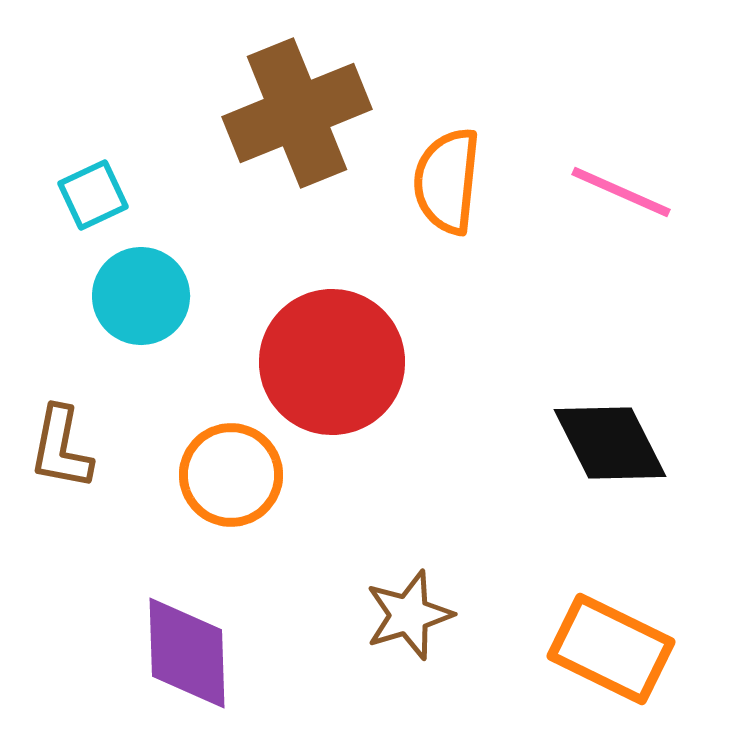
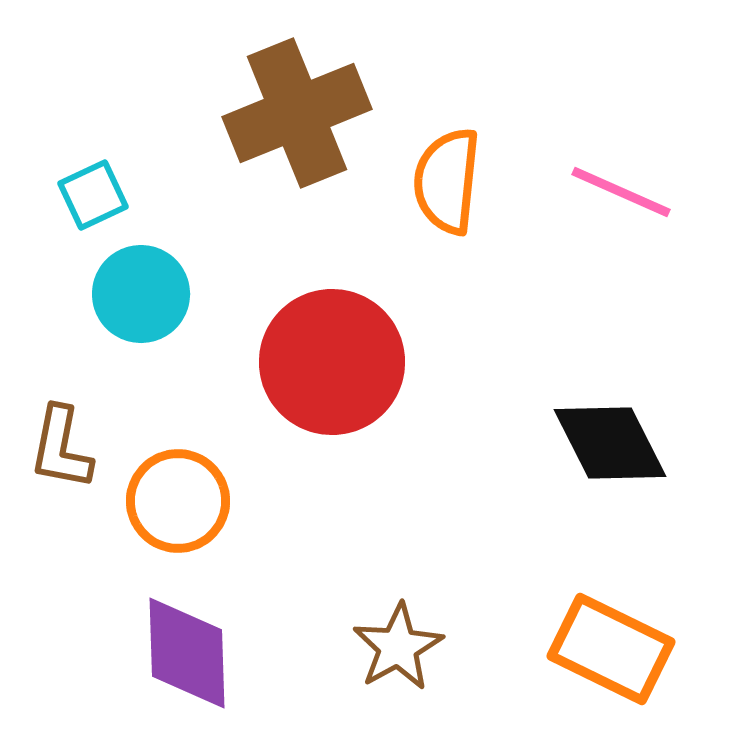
cyan circle: moved 2 px up
orange circle: moved 53 px left, 26 px down
brown star: moved 11 px left, 32 px down; rotated 12 degrees counterclockwise
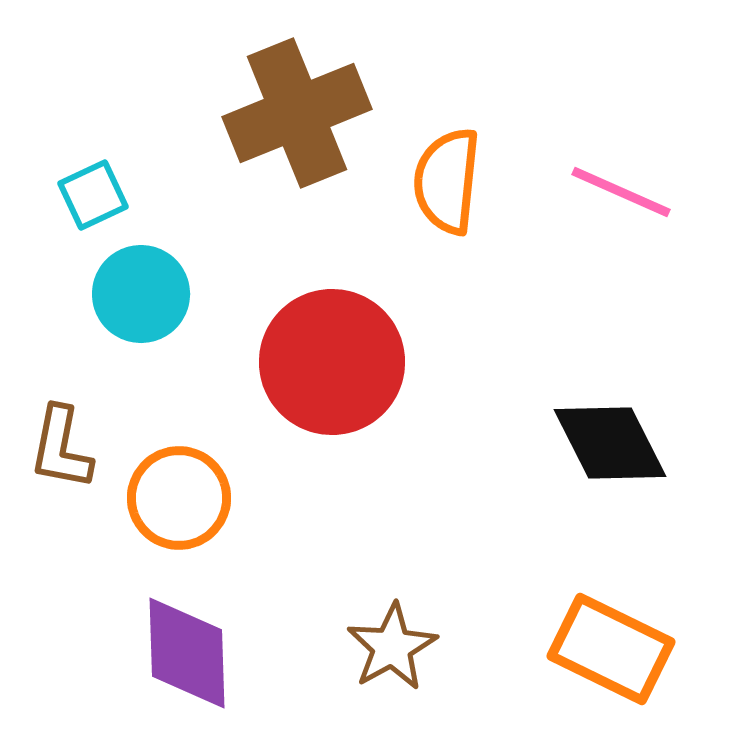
orange circle: moved 1 px right, 3 px up
brown star: moved 6 px left
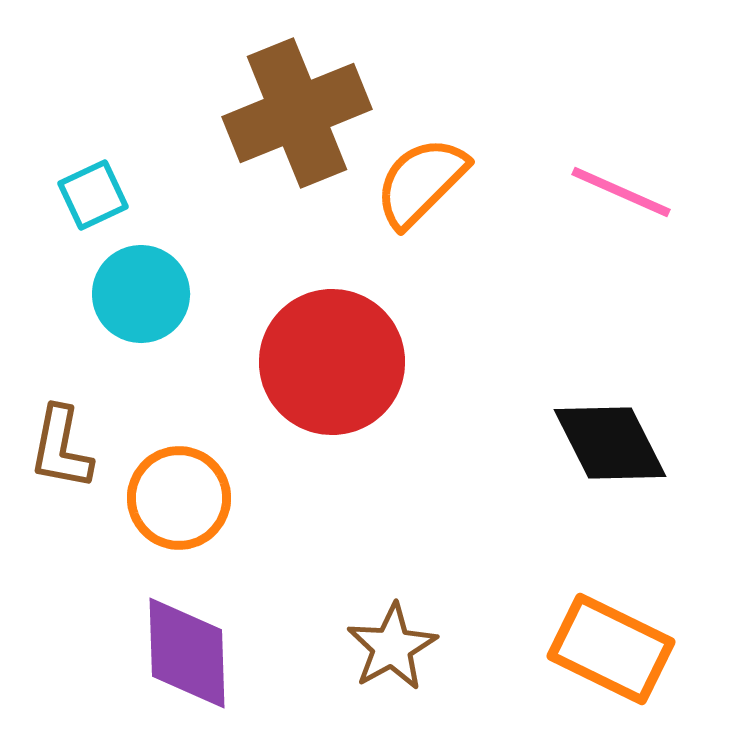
orange semicircle: moved 26 px left, 1 px down; rotated 39 degrees clockwise
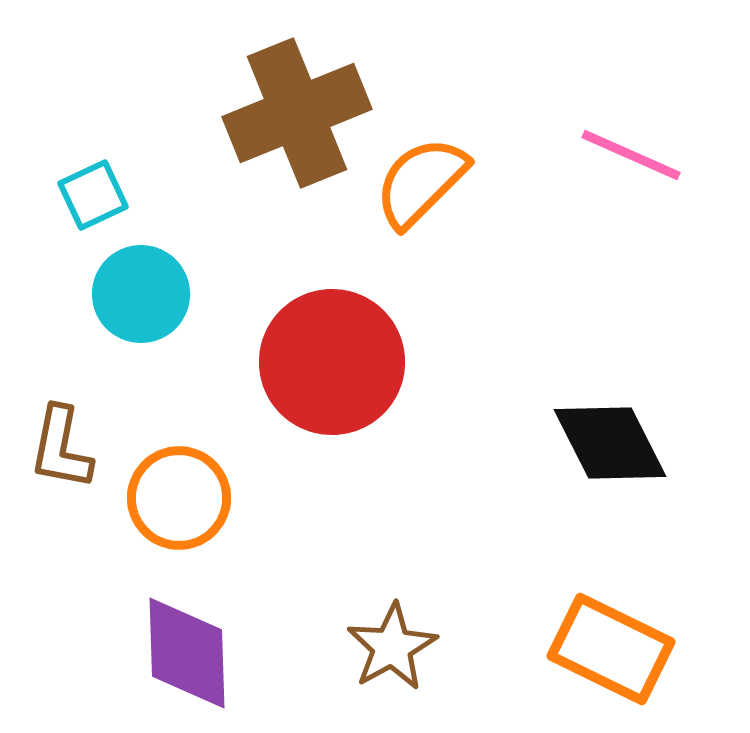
pink line: moved 10 px right, 37 px up
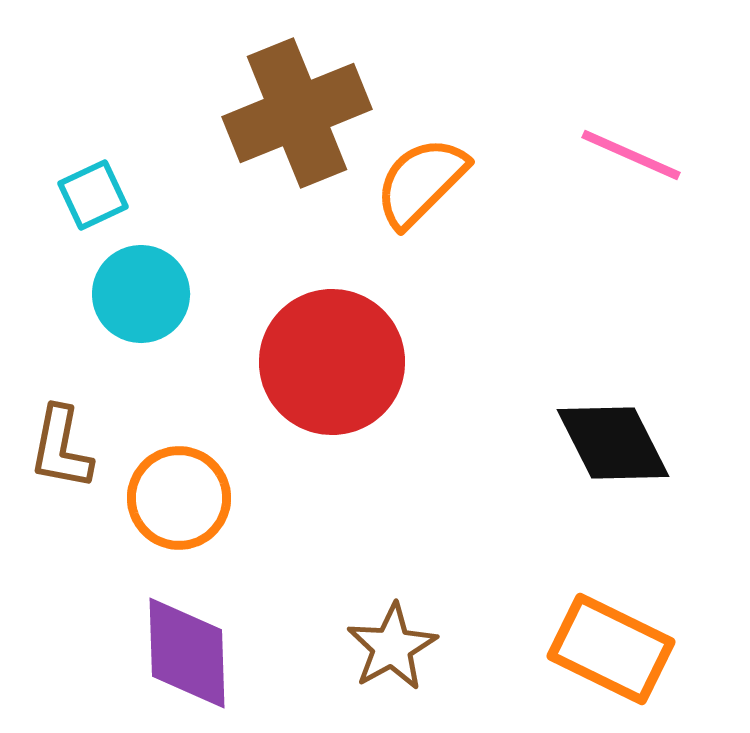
black diamond: moved 3 px right
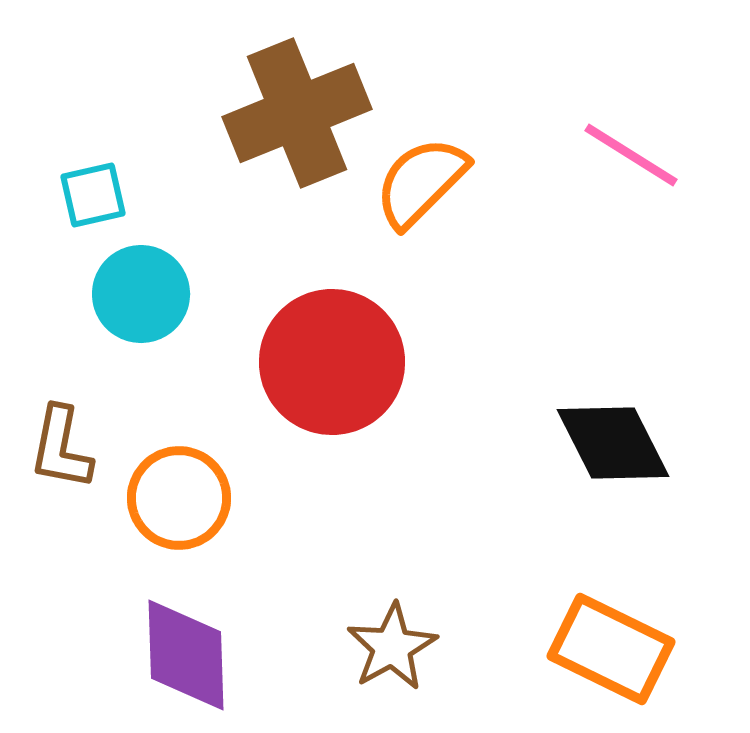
pink line: rotated 8 degrees clockwise
cyan square: rotated 12 degrees clockwise
purple diamond: moved 1 px left, 2 px down
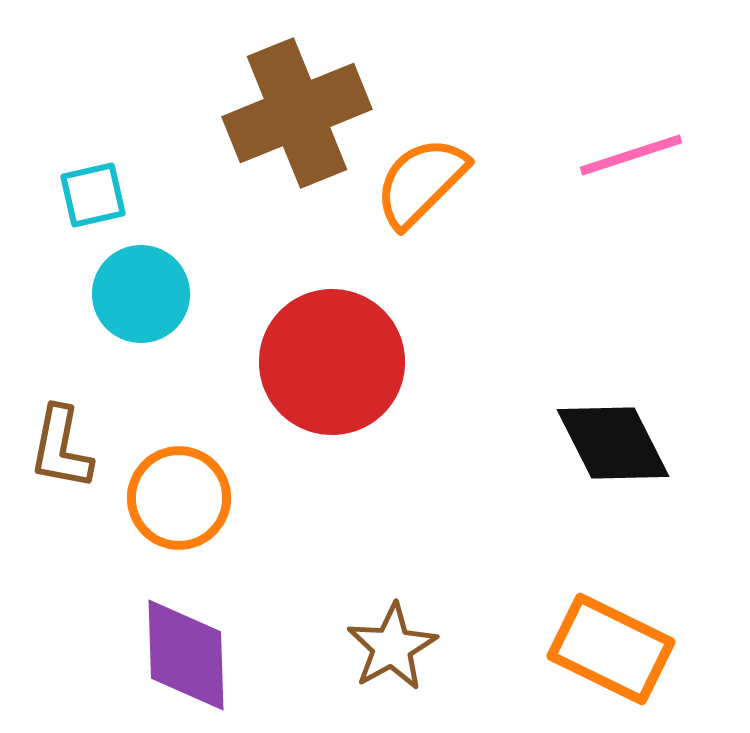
pink line: rotated 50 degrees counterclockwise
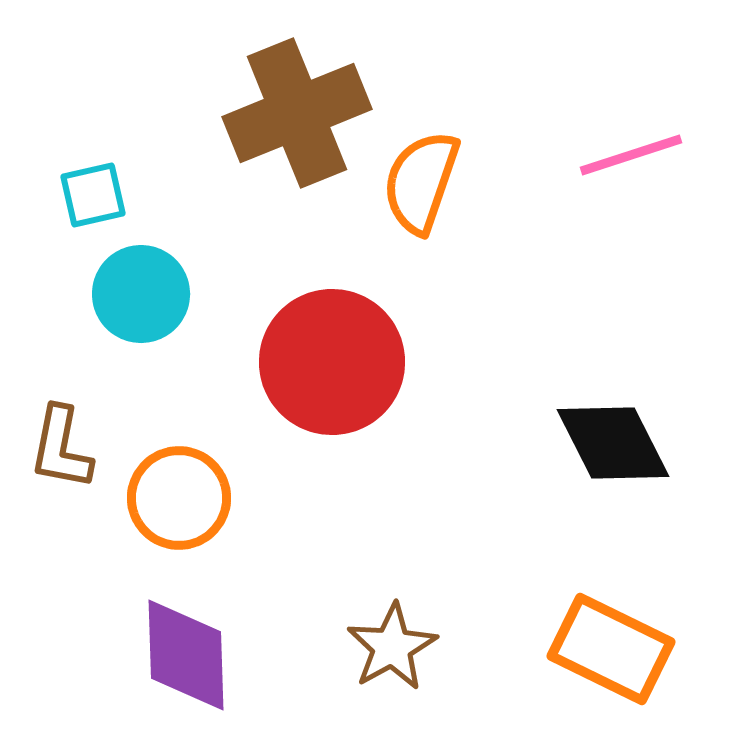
orange semicircle: rotated 26 degrees counterclockwise
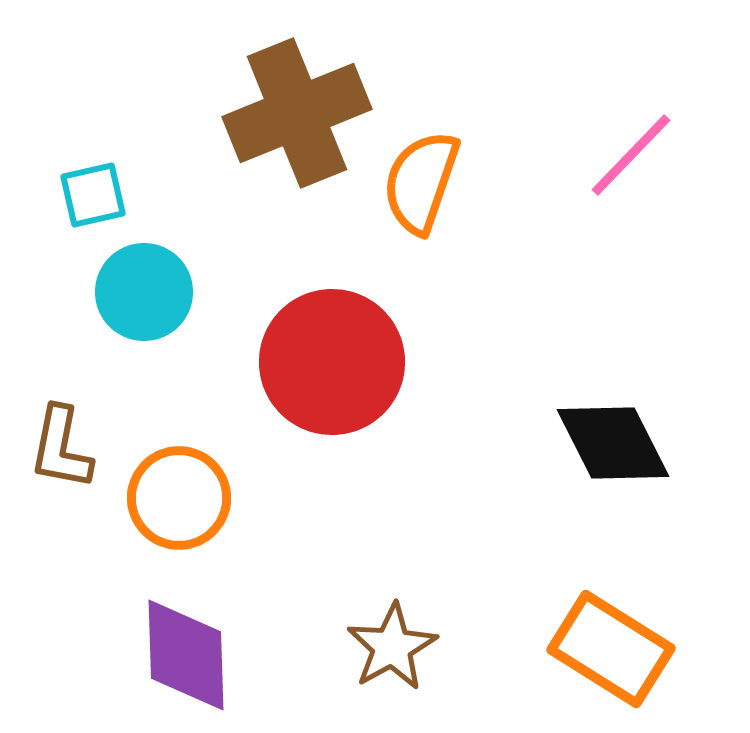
pink line: rotated 28 degrees counterclockwise
cyan circle: moved 3 px right, 2 px up
orange rectangle: rotated 6 degrees clockwise
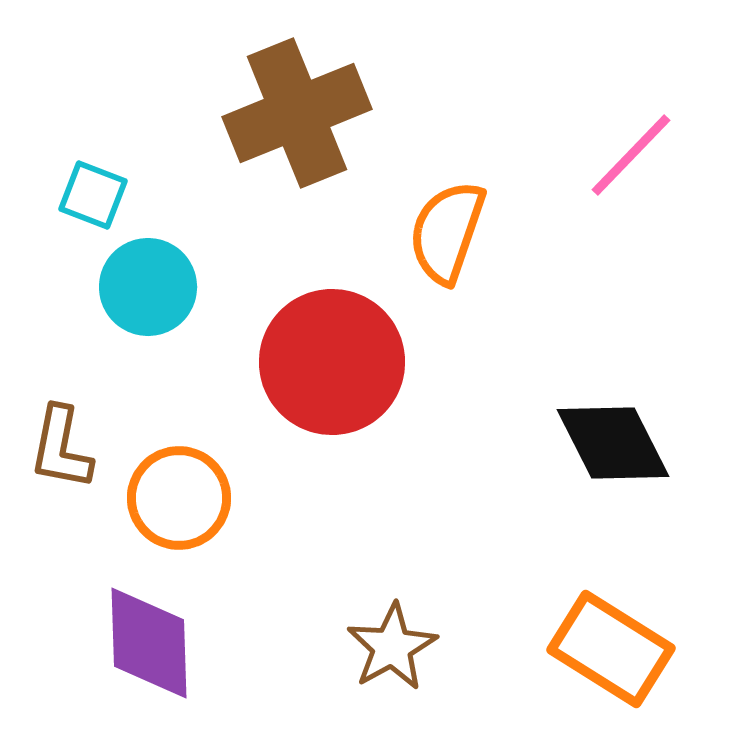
orange semicircle: moved 26 px right, 50 px down
cyan square: rotated 34 degrees clockwise
cyan circle: moved 4 px right, 5 px up
purple diamond: moved 37 px left, 12 px up
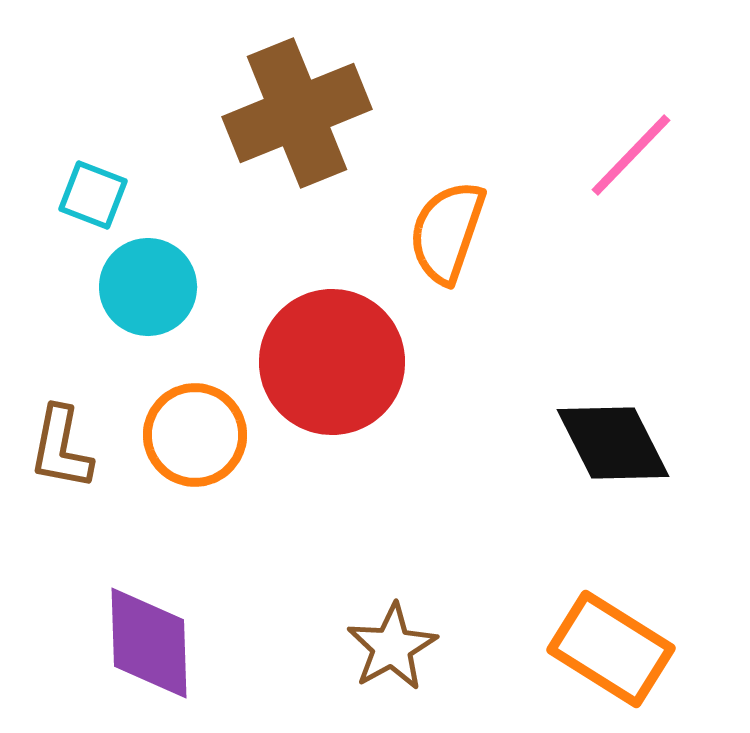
orange circle: moved 16 px right, 63 px up
